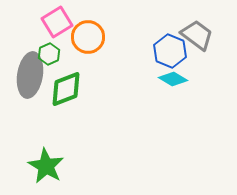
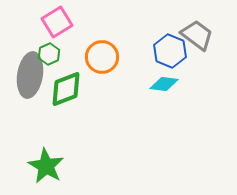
orange circle: moved 14 px right, 20 px down
cyan diamond: moved 9 px left, 5 px down; rotated 24 degrees counterclockwise
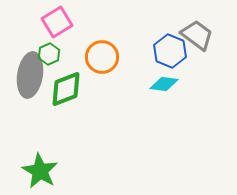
green star: moved 6 px left, 5 px down
